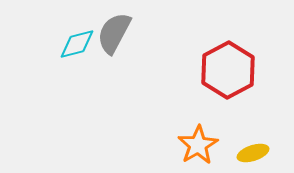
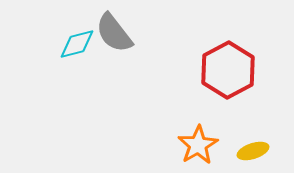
gray semicircle: rotated 66 degrees counterclockwise
yellow ellipse: moved 2 px up
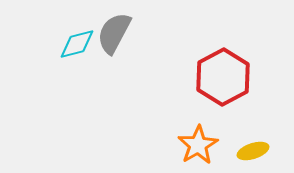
gray semicircle: rotated 66 degrees clockwise
red hexagon: moved 5 px left, 7 px down
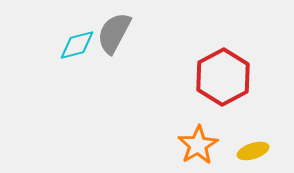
cyan diamond: moved 1 px down
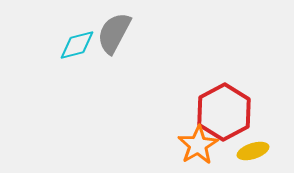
red hexagon: moved 1 px right, 35 px down
